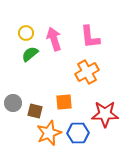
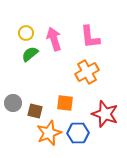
orange square: moved 1 px right, 1 px down; rotated 12 degrees clockwise
red star: rotated 20 degrees clockwise
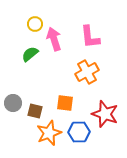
yellow circle: moved 9 px right, 9 px up
blue hexagon: moved 1 px right, 1 px up
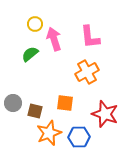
blue hexagon: moved 5 px down
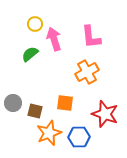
pink L-shape: moved 1 px right
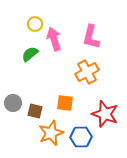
pink L-shape: rotated 20 degrees clockwise
orange star: moved 2 px right
blue hexagon: moved 2 px right
